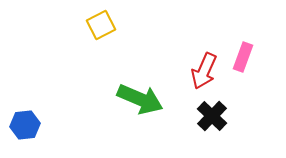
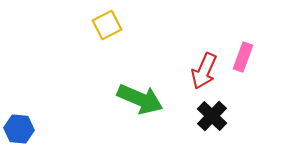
yellow square: moved 6 px right
blue hexagon: moved 6 px left, 4 px down; rotated 12 degrees clockwise
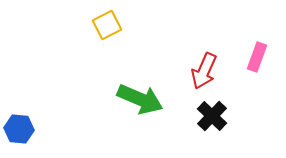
pink rectangle: moved 14 px right
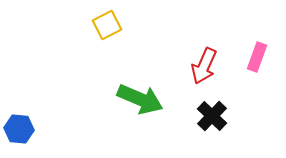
red arrow: moved 5 px up
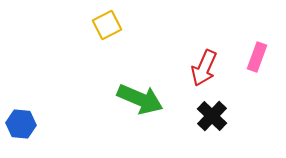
red arrow: moved 2 px down
blue hexagon: moved 2 px right, 5 px up
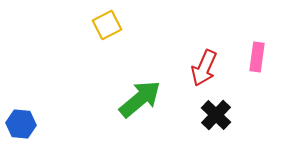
pink rectangle: rotated 12 degrees counterclockwise
green arrow: rotated 63 degrees counterclockwise
black cross: moved 4 px right, 1 px up
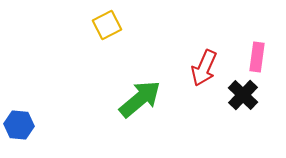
black cross: moved 27 px right, 20 px up
blue hexagon: moved 2 px left, 1 px down
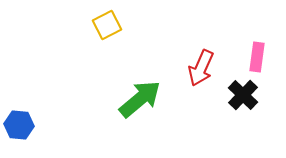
red arrow: moved 3 px left
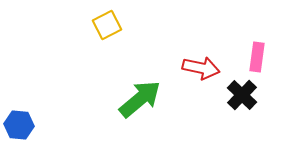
red arrow: rotated 102 degrees counterclockwise
black cross: moved 1 px left
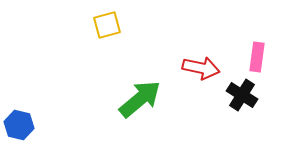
yellow square: rotated 12 degrees clockwise
black cross: rotated 12 degrees counterclockwise
blue hexagon: rotated 8 degrees clockwise
